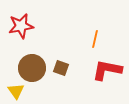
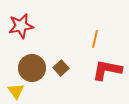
brown square: rotated 28 degrees clockwise
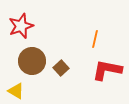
red star: rotated 10 degrees counterclockwise
brown circle: moved 7 px up
yellow triangle: rotated 24 degrees counterclockwise
